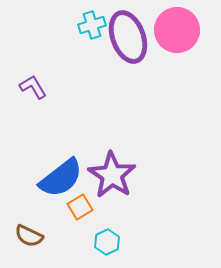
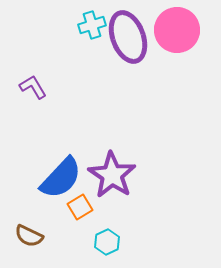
blue semicircle: rotated 9 degrees counterclockwise
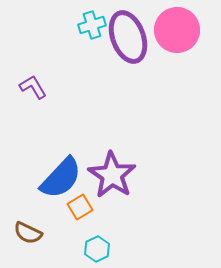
brown semicircle: moved 1 px left, 3 px up
cyan hexagon: moved 10 px left, 7 px down
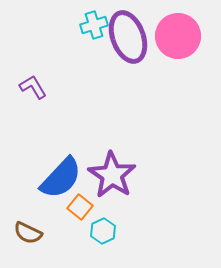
cyan cross: moved 2 px right
pink circle: moved 1 px right, 6 px down
orange square: rotated 20 degrees counterclockwise
cyan hexagon: moved 6 px right, 18 px up
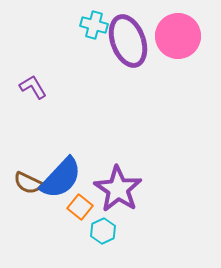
cyan cross: rotated 32 degrees clockwise
purple ellipse: moved 4 px down
purple star: moved 6 px right, 14 px down
brown semicircle: moved 50 px up
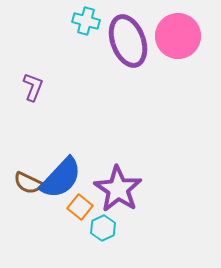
cyan cross: moved 8 px left, 4 px up
purple L-shape: rotated 52 degrees clockwise
cyan hexagon: moved 3 px up
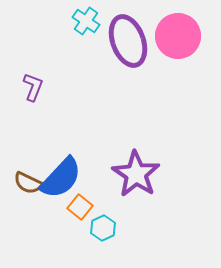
cyan cross: rotated 20 degrees clockwise
purple star: moved 18 px right, 15 px up
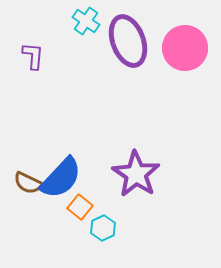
pink circle: moved 7 px right, 12 px down
purple L-shape: moved 31 px up; rotated 16 degrees counterclockwise
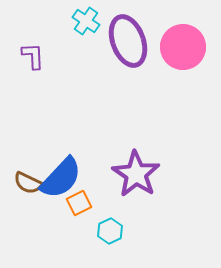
pink circle: moved 2 px left, 1 px up
purple L-shape: rotated 8 degrees counterclockwise
orange square: moved 1 px left, 4 px up; rotated 25 degrees clockwise
cyan hexagon: moved 7 px right, 3 px down
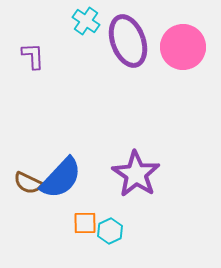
orange square: moved 6 px right, 20 px down; rotated 25 degrees clockwise
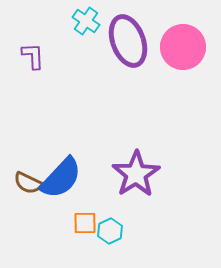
purple star: rotated 6 degrees clockwise
